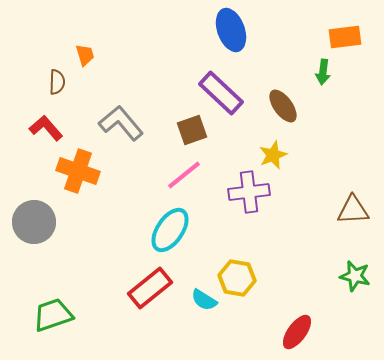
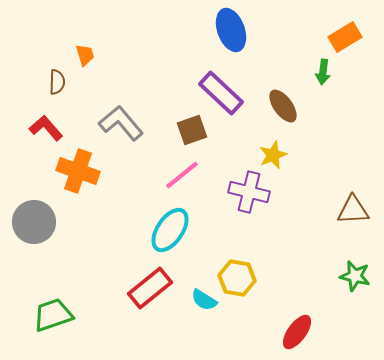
orange rectangle: rotated 24 degrees counterclockwise
pink line: moved 2 px left
purple cross: rotated 21 degrees clockwise
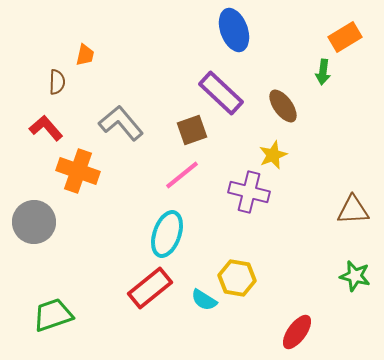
blue ellipse: moved 3 px right
orange trapezoid: rotated 30 degrees clockwise
cyan ellipse: moved 3 px left, 4 px down; rotated 15 degrees counterclockwise
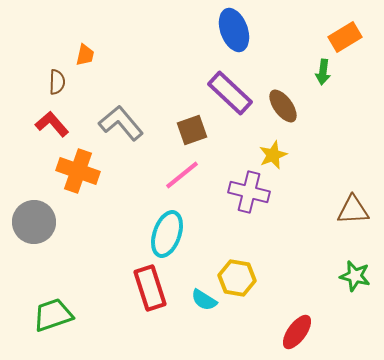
purple rectangle: moved 9 px right
red L-shape: moved 6 px right, 4 px up
red rectangle: rotated 69 degrees counterclockwise
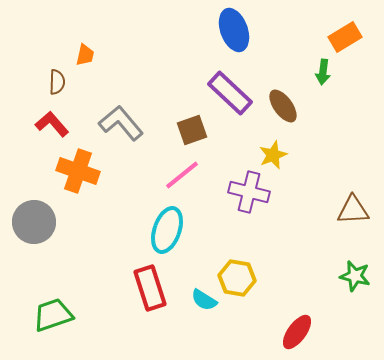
cyan ellipse: moved 4 px up
